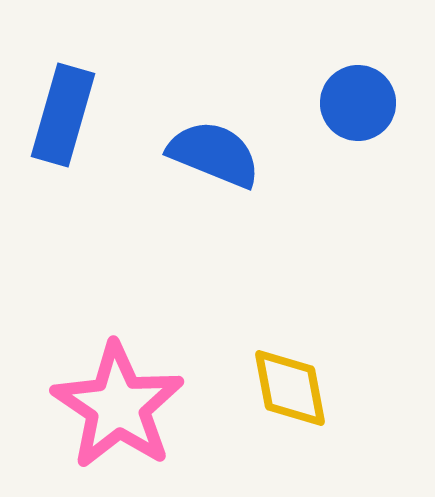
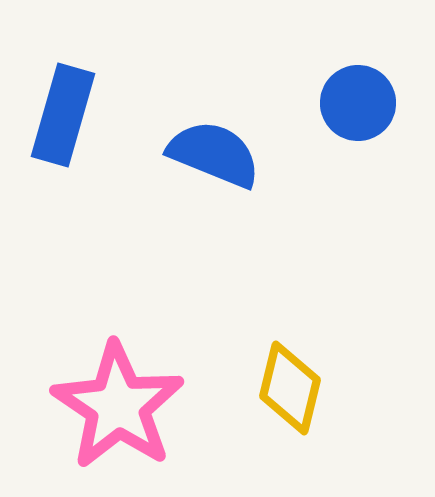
yellow diamond: rotated 24 degrees clockwise
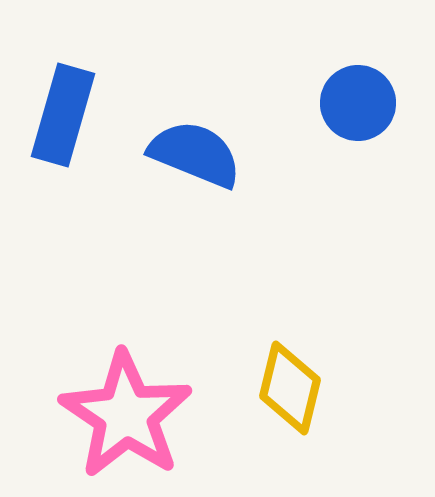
blue semicircle: moved 19 px left
pink star: moved 8 px right, 9 px down
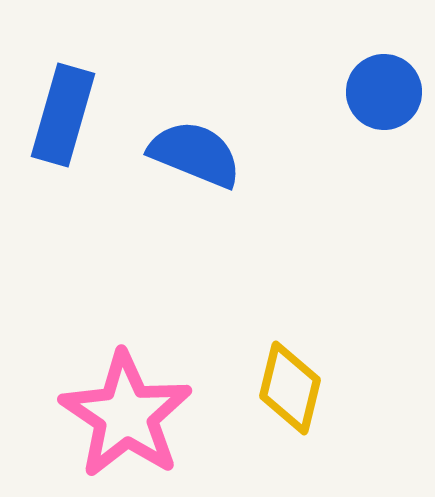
blue circle: moved 26 px right, 11 px up
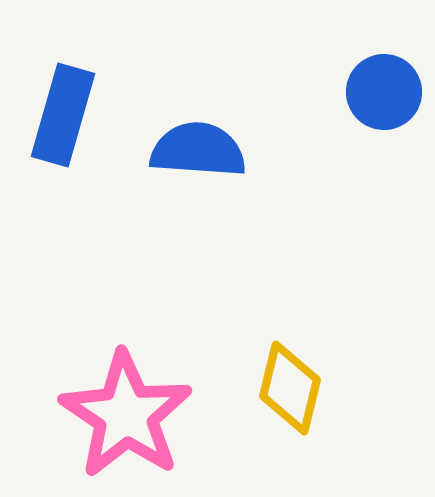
blue semicircle: moved 3 px right, 4 px up; rotated 18 degrees counterclockwise
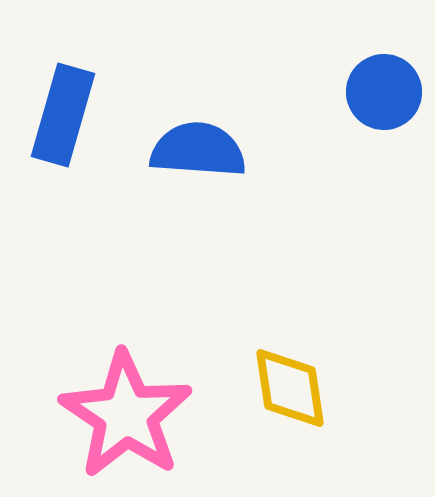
yellow diamond: rotated 22 degrees counterclockwise
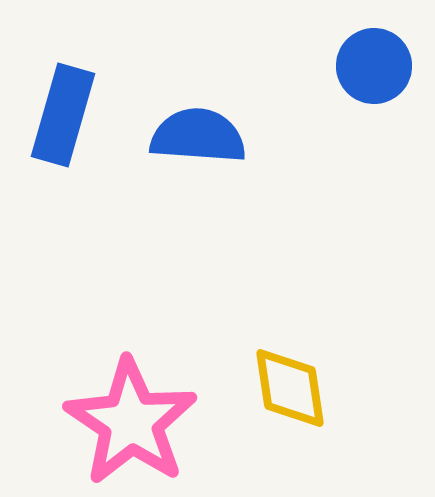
blue circle: moved 10 px left, 26 px up
blue semicircle: moved 14 px up
pink star: moved 5 px right, 7 px down
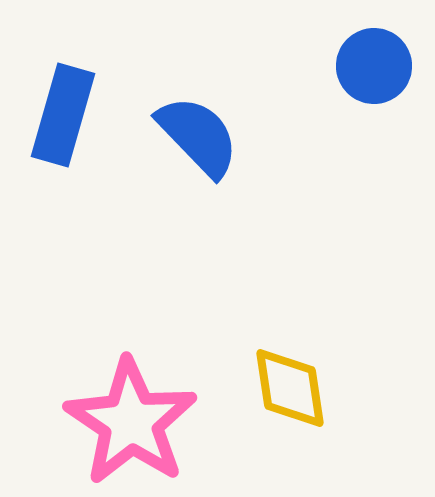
blue semicircle: rotated 42 degrees clockwise
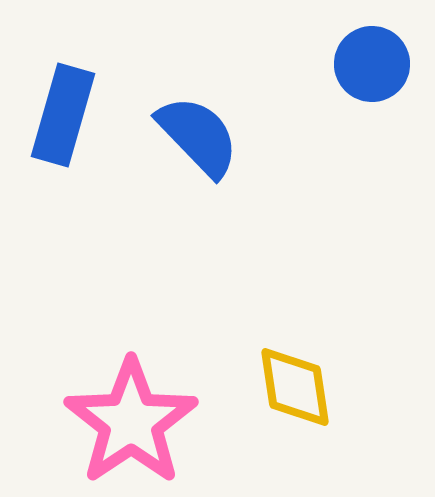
blue circle: moved 2 px left, 2 px up
yellow diamond: moved 5 px right, 1 px up
pink star: rotated 4 degrees clockwise
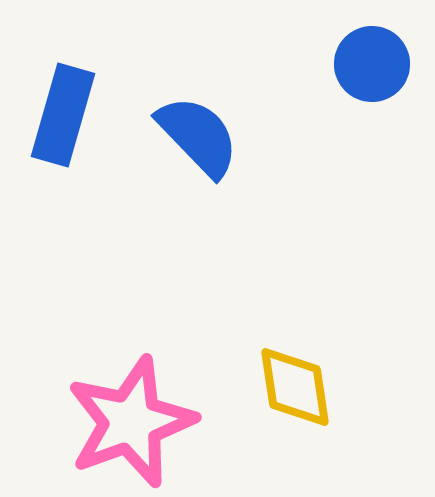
pink star: rotated 14 degrees clockwise
